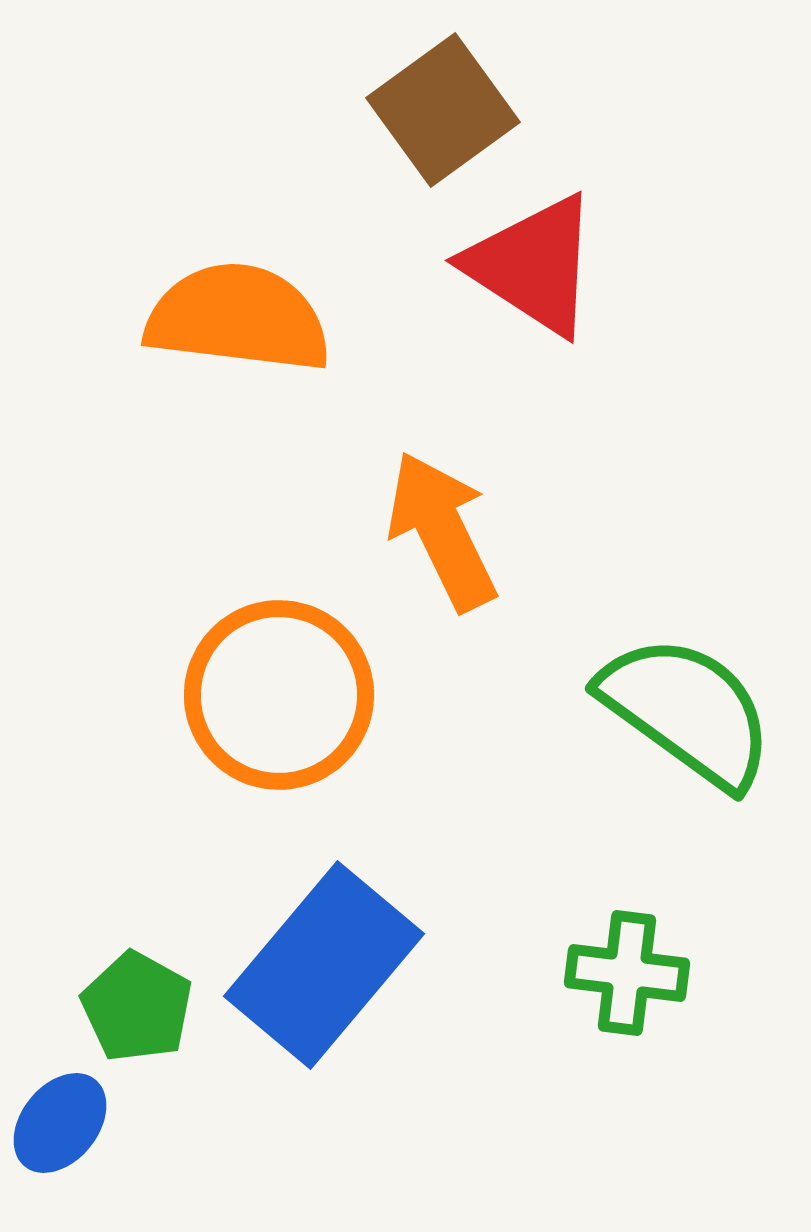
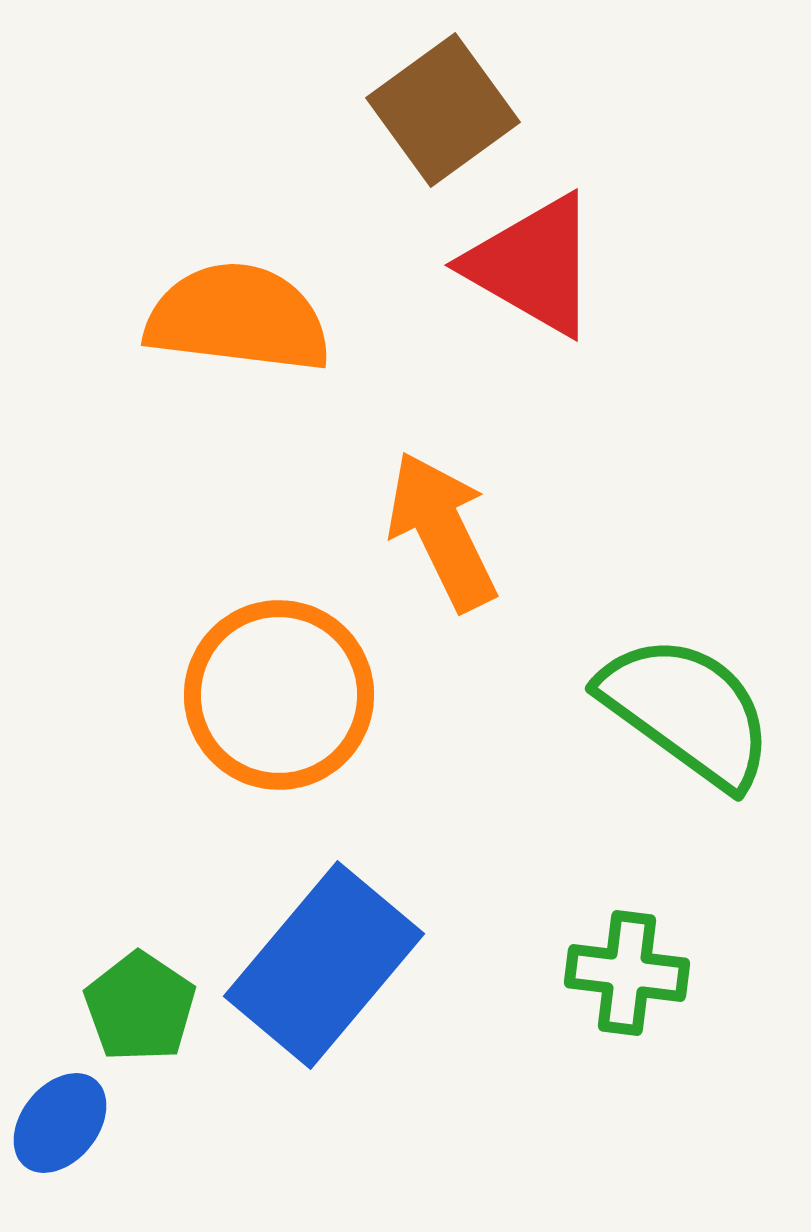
red triangle: rotated 3 degrees counterclockwise
green pentagon: moved 3 px right; rotated 5 degrees clockwise
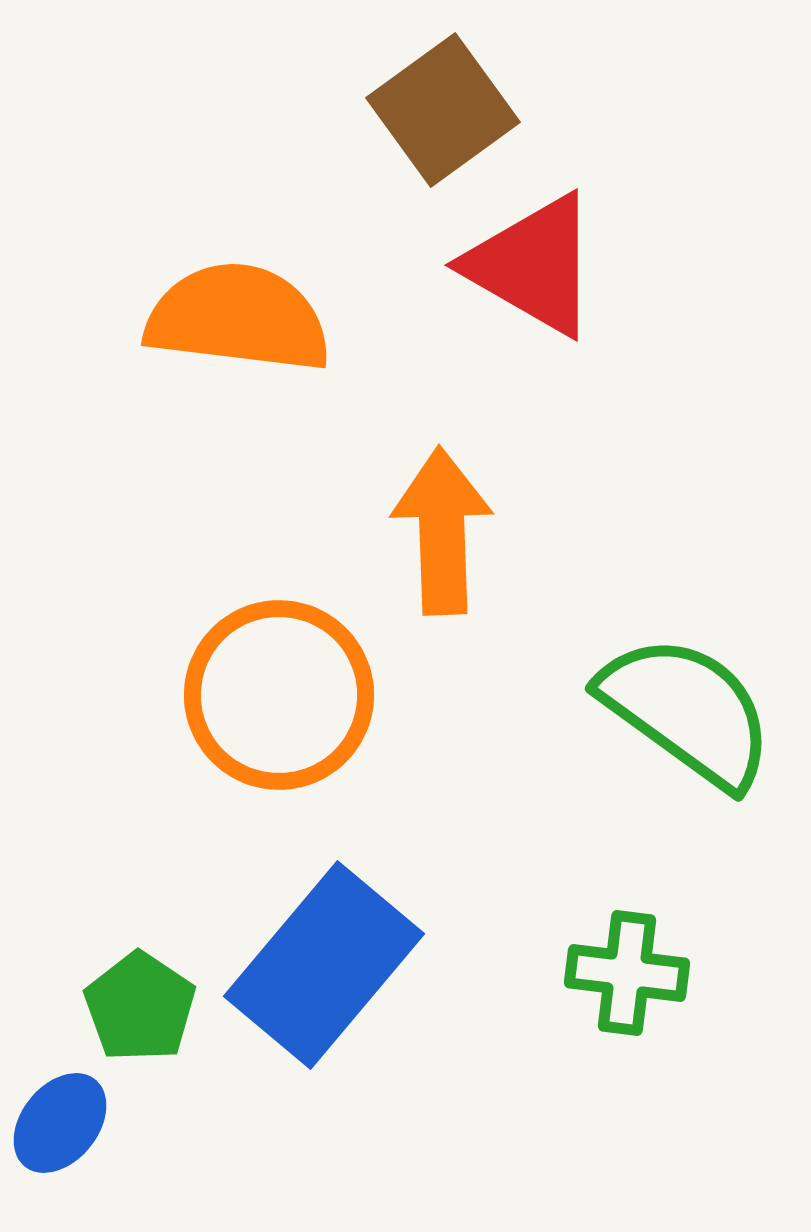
orange arrow: rotated 24 degrees clockwise
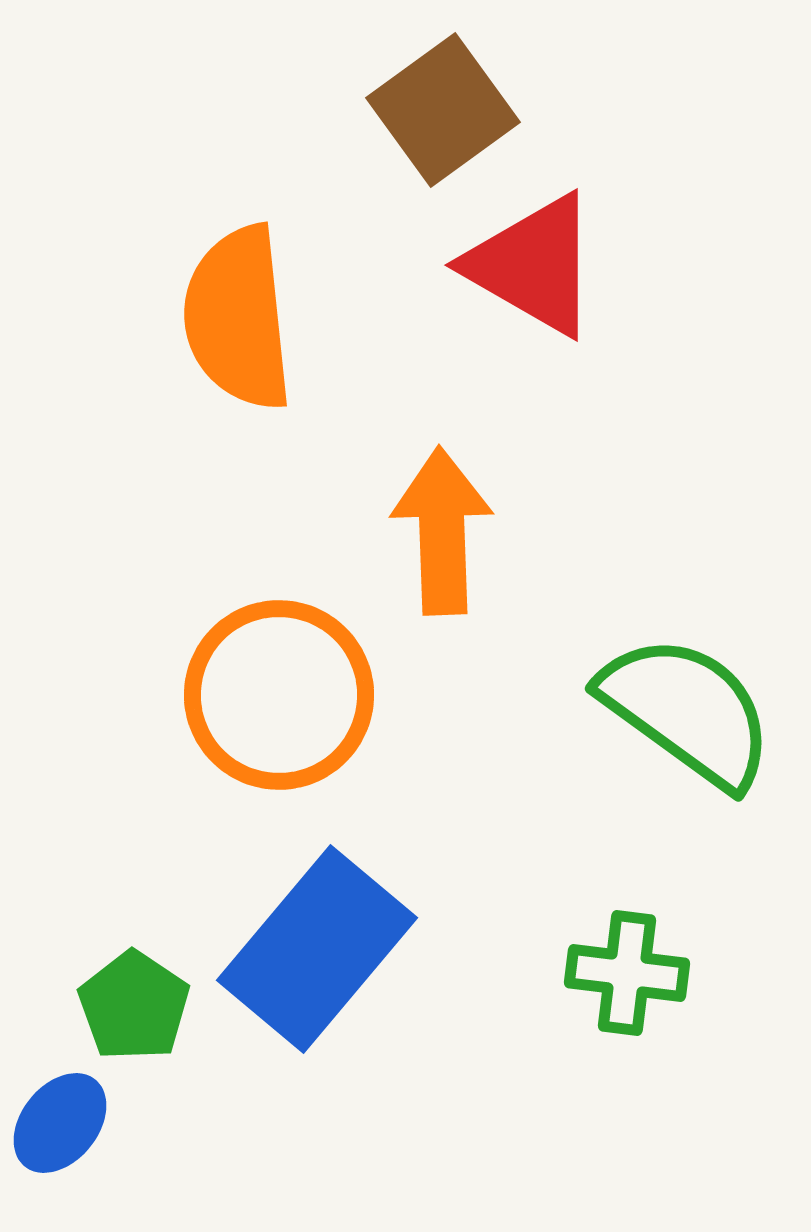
orange semicircle: rotated 103 degrees counterclockwise
blue rectangle: moved 7 px left, 16 px up
green pentagon: moved 6 px left, 1 px up
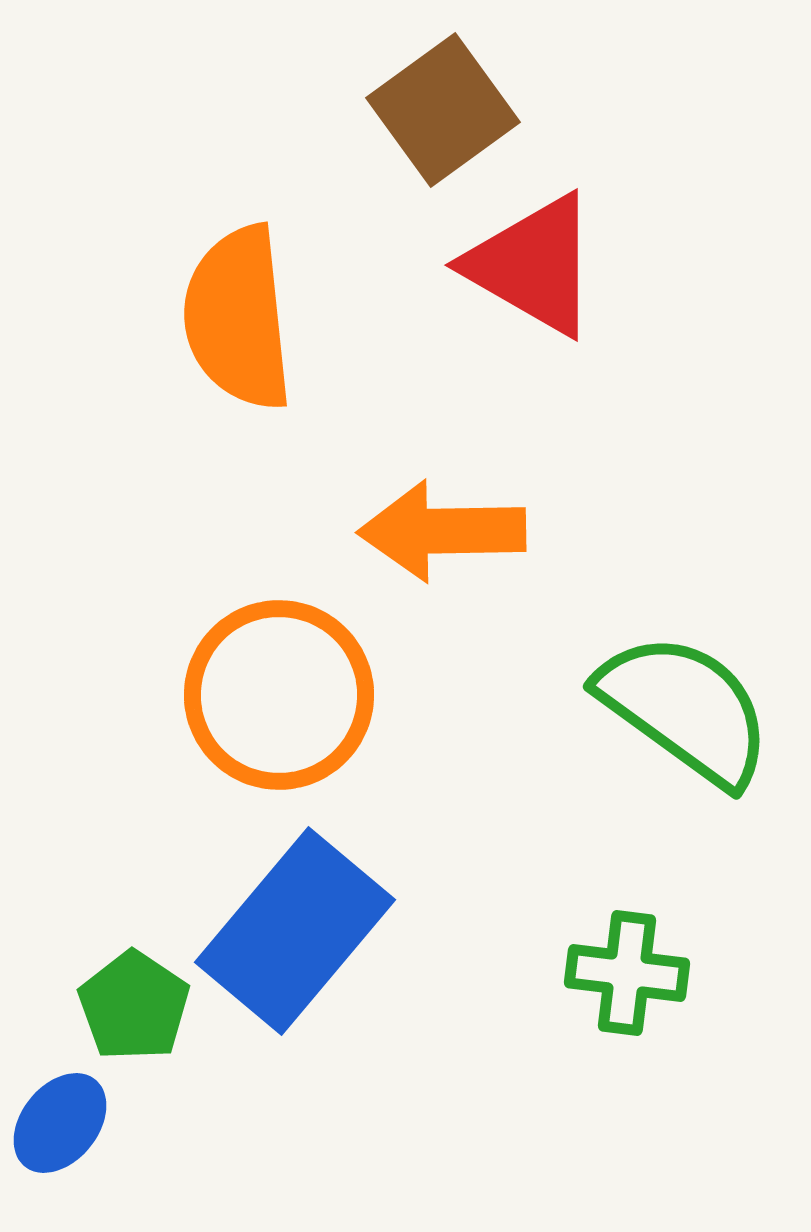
orange arrow: rotated 89 degrees counterclockwise
green semicircle: moved 2 px left, 2 px up
blue rectangle: moved 22 px left, 18 px up
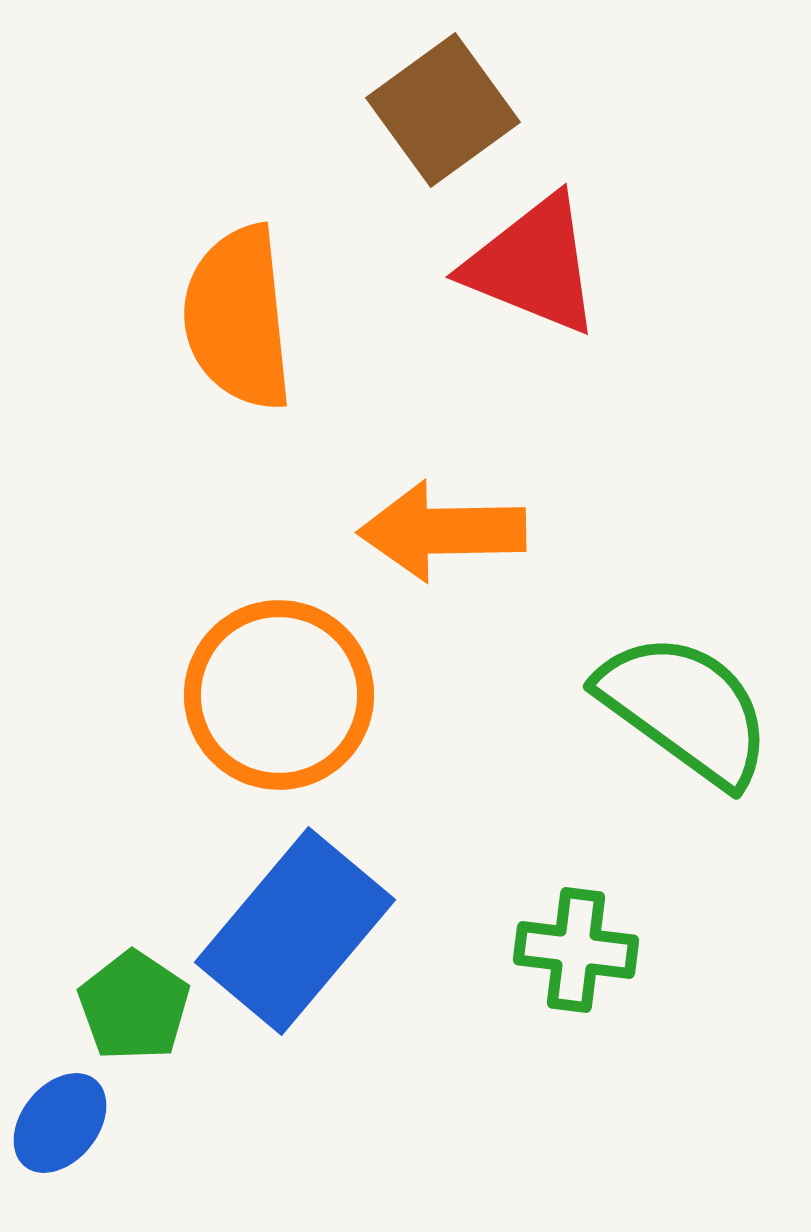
red triangle: rotated 8 degrees counterclockwise
green cross: moved 51 px left, 23 px up
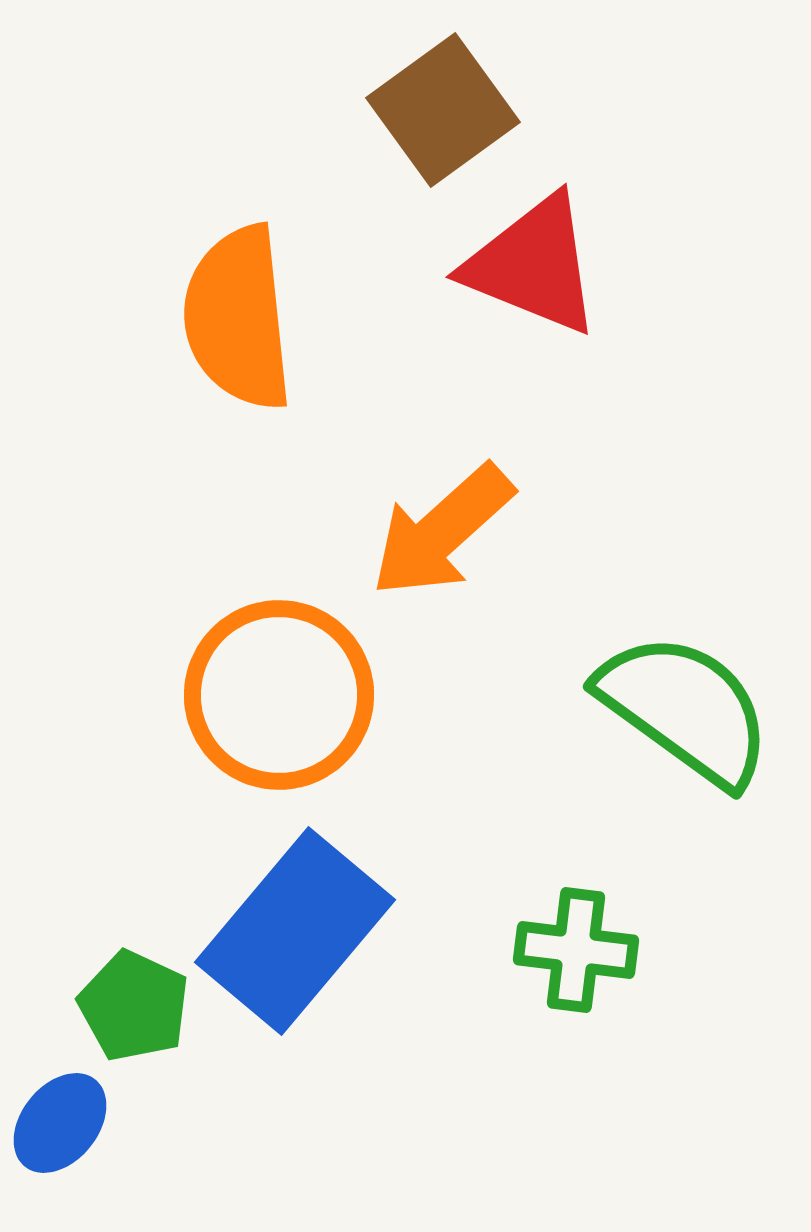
orange arrow: rotated 41 degrees counterclockwise
green pentagon: rotated 9 degrees counterclockwise
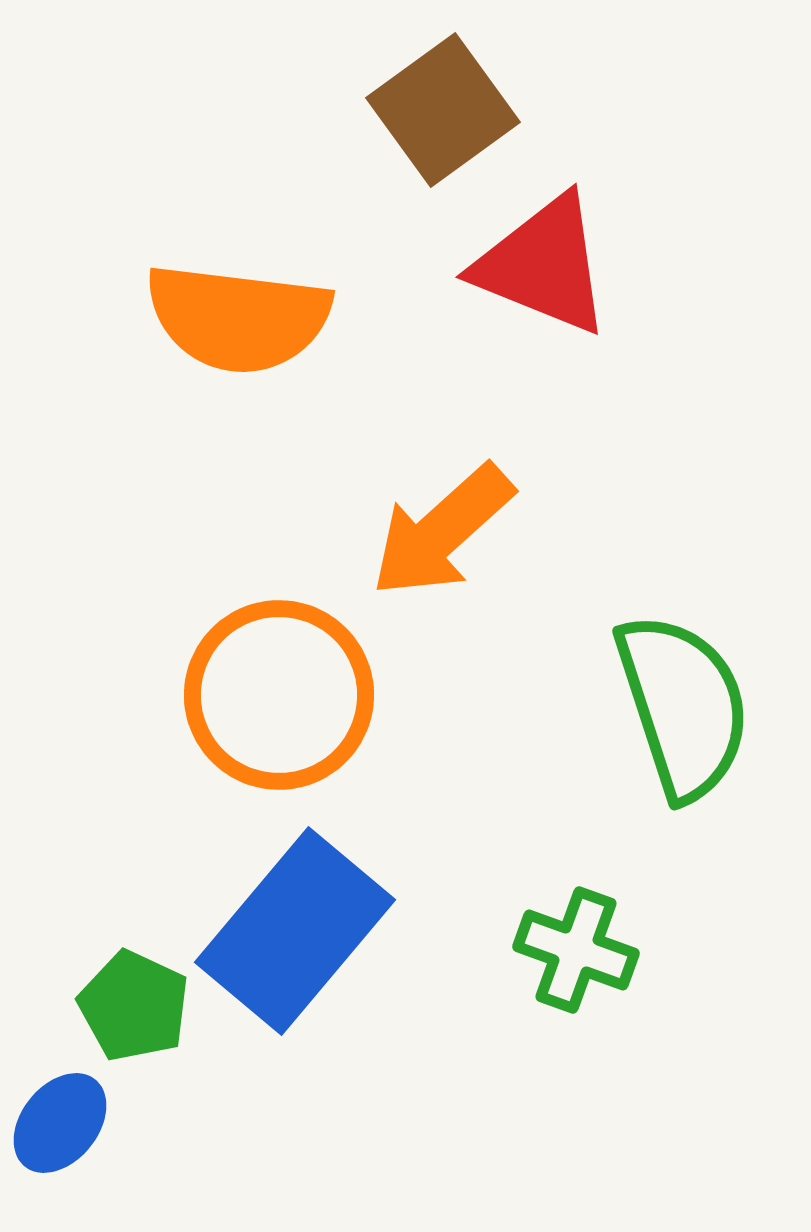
red triangle: moved 10 px right
orange semicircle: rotated 77 degrees counterclockwise
green semicircle: moved 2 px left, 3 px up; rotated 36 degrees clockwise
green cross: rotated 13 degrees clockwise
